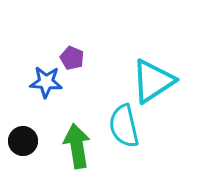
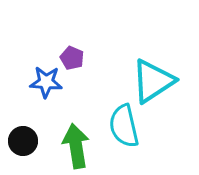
green arrow: moved 1 px left
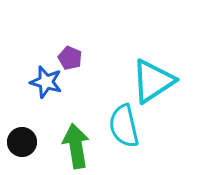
purple pentagon: moved 2 px left
blue star: rotated 12 degrees clockwise
black circle: moved 1 px left, 1 px down
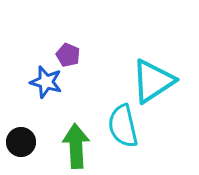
purple pentagon: moved 2 px left, 3 px up
cyan semicircle: moved 1 px left
black circle: moved 1 px left
green arrow: rotated 6 degrees clockwise
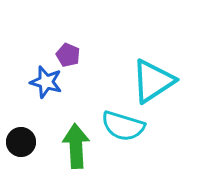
cyan semicircle: rotated 60 degrees counterclockwise
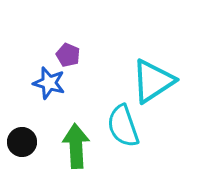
blue star: moved 3 px right, 1 px down
cyan semicircle: rotated 54 degrees clockwise
black circle: moved 1 px right
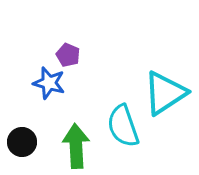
cyan triangle: moved 12 px right, 12 px down
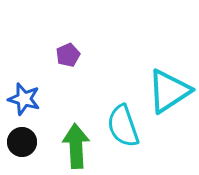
purple pentagon: rotated 25 degrees clockwise
blue star: moved 25 px left, 16 px down
cyan triangle: moved 4 px right, 2 px up
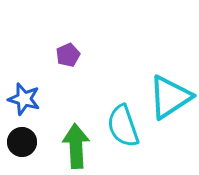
cyan triangle: moved 1 px right, 6 px down
